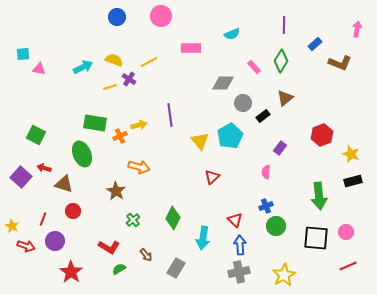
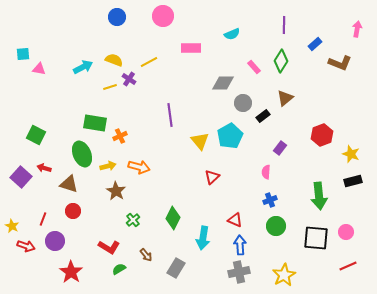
pink circle at (161, 16): moved 2 px right
yellow arrow at (139, 125): moved 31 px left, 41 px down
brown triangle at (64, 184): moved 5 px right
blue cross at (266, 206): moved 4 px right, 6 px up
red triangle at (235, 220): rotated 21 degrees counterclockwise
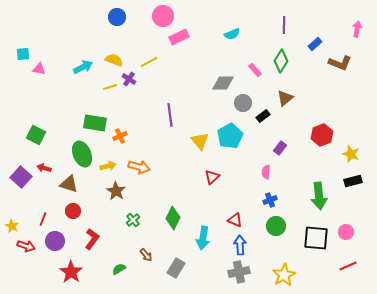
pink rectangle at (191, 48): moved 12 px left, 11 px up; rotated 24 degrees counterclockwise
pink rectangle at (254, 67): moved 1 px right, 3 px down
red L-shape at (109, 247): moved 17 px left, 8 px up; rotated 85 degrees counterclockwise
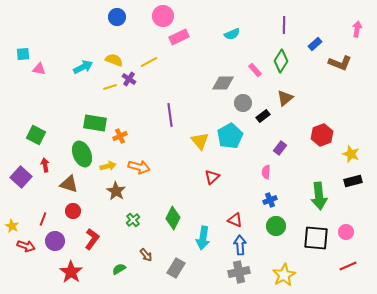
red arrow at (44, 168): moved 1 px right, 3 px up; rotated 64 degrees clockwise
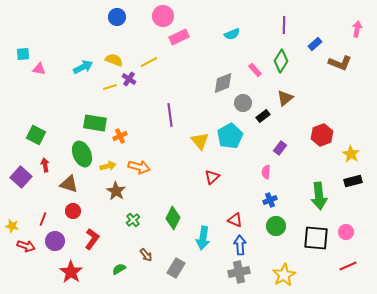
gray diamond at (223, 83): rotated 20 degrees counterclockwise
yellow star at (351, 154): rotated 12 degrees clockwise
yellow star at (12, 226): rotated 16 degrees counterclockwise
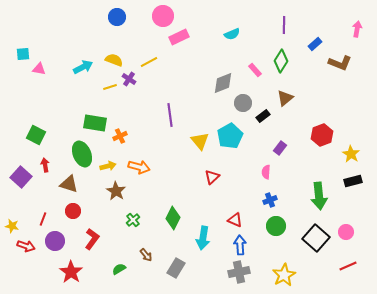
black square at (316, 238): rotated 36 degrees clockwise
